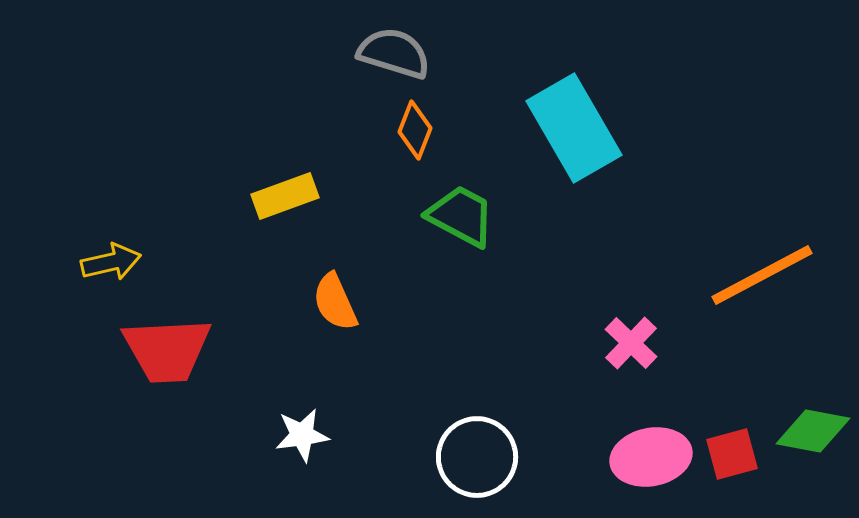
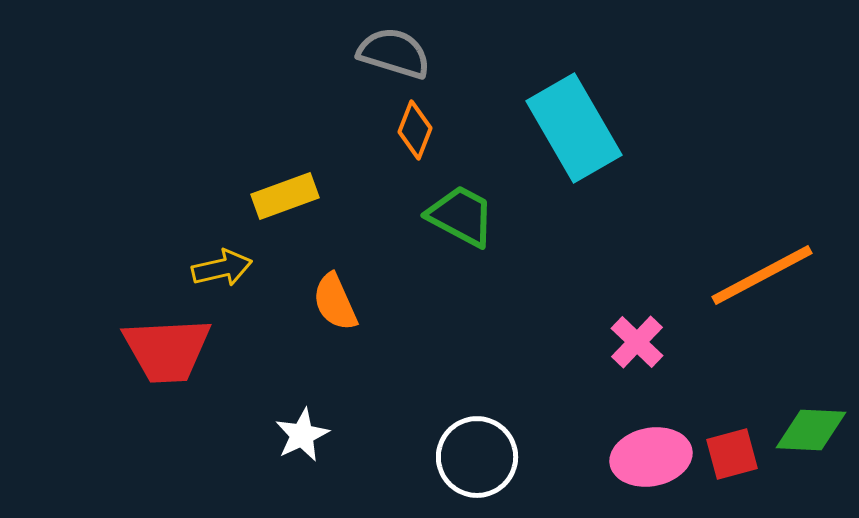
yellow arrow: moved 111 px right, 6 px down
pink cross: moved 6 px right, 1 px up
green diamond: moved 2 px left, 1 px up; rotated 8 degrees counterclockwise
white star: rotated 18 degrees counterclockwise
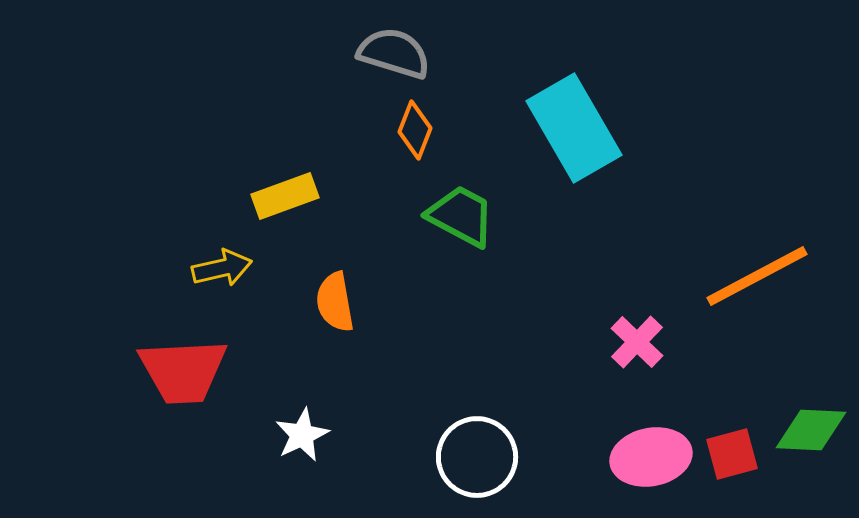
orange line: moved 5 px left, 1 px down
orange semicircle: rotated 14 degrees clockwise
red trapezoid: moved 16 px right, 21 px down
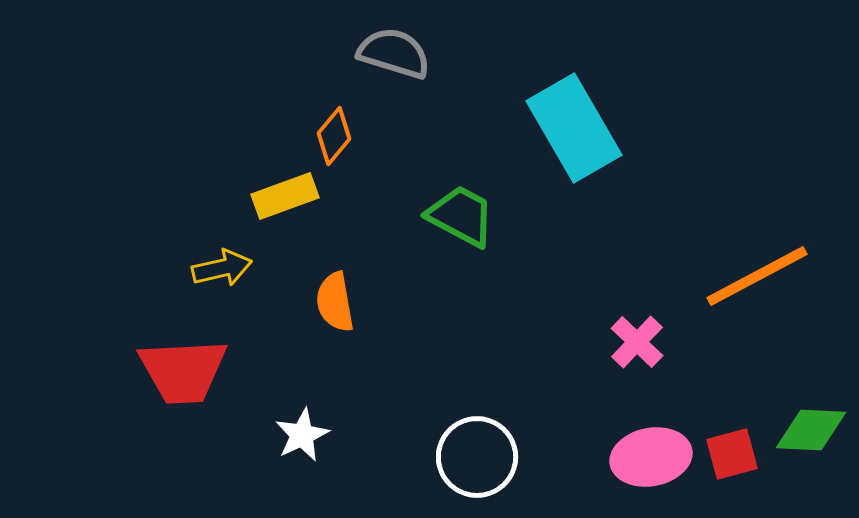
orange diamond: moved 81 px left, 6 px down; rotated 18 degrees clockwise
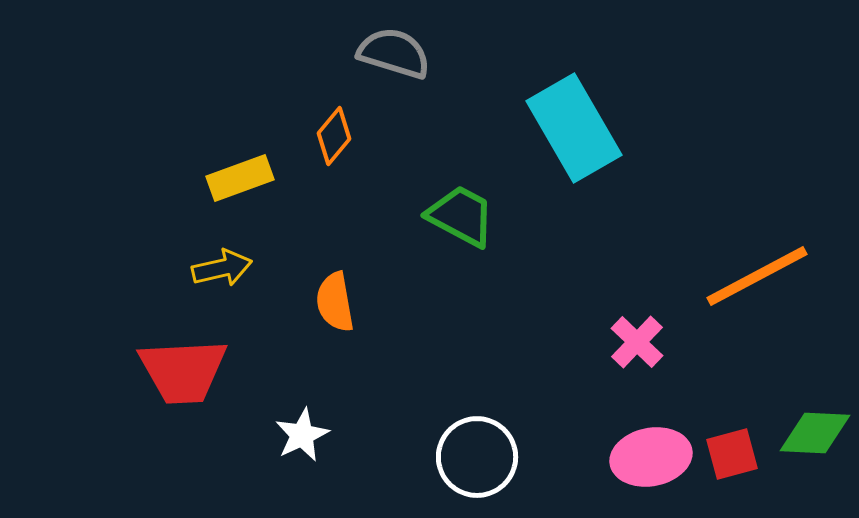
yellow rectangle: moved 45 px left, 18 px up
green diamond: moved 4 px right, 3 px down
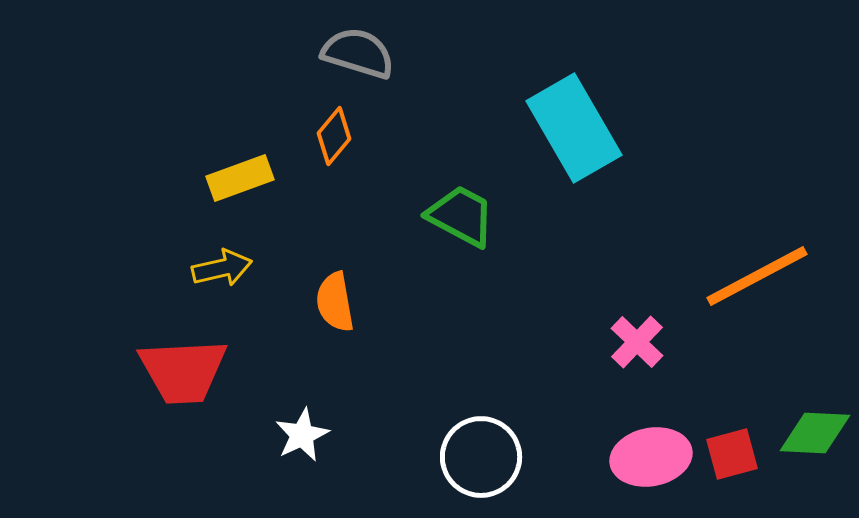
gray semicircle: moved 36 px left
white circle: moved 4 px right
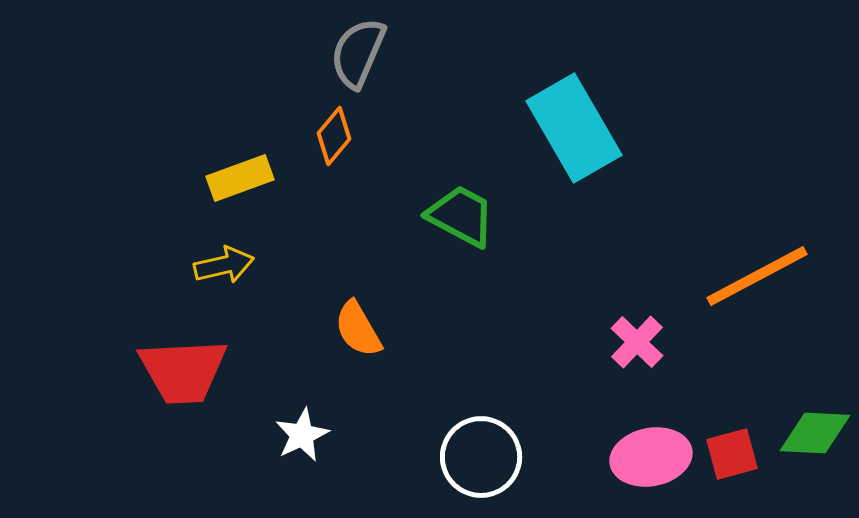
gray semicircle: rotated 84 degrees counterclockwise
yellow arrow: moved 2 px right, 3 px up
orange semicircle: moved 23 px right, 27 px down; rotated 20 degrees counterclockwise
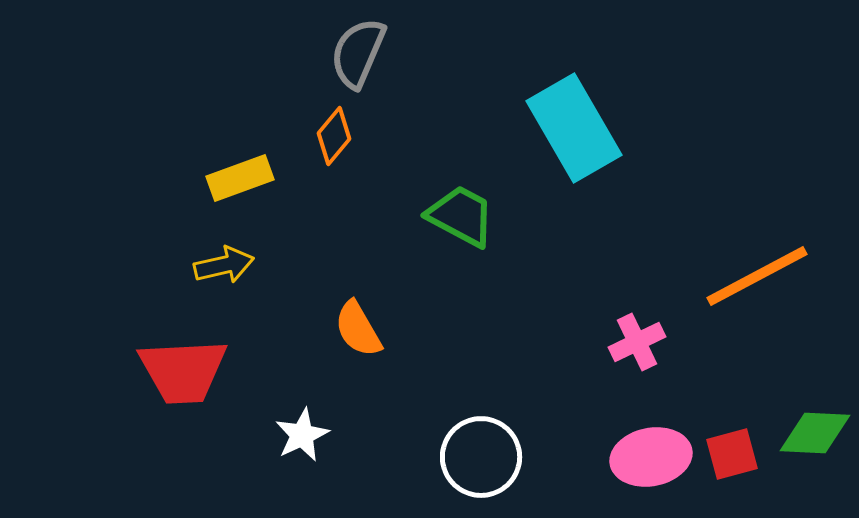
pink cross: rotated 20 degrees clockwise
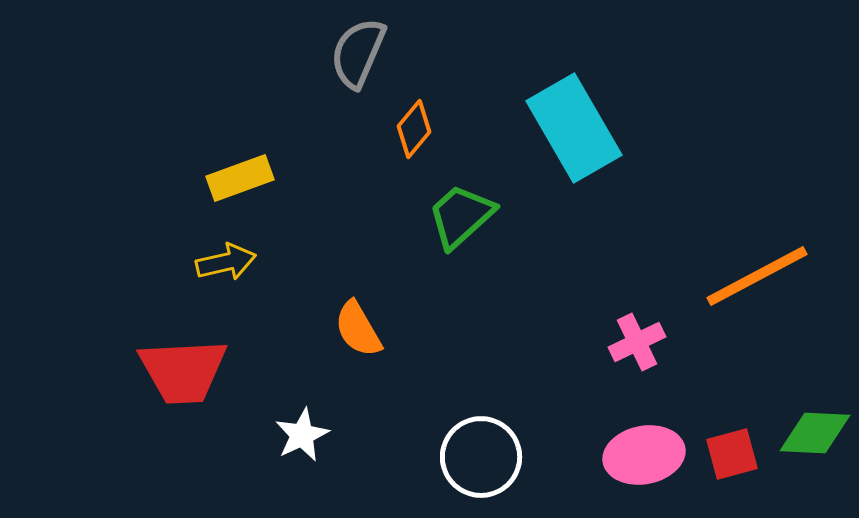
orange diamond: moved 80 px right, 7 px up
green trapezoid: rotated 70 degrees counterclockwise
yellow arrow: moved 2 px right, 3 px up
pink ellipse: moved 7 px left, 2 px up
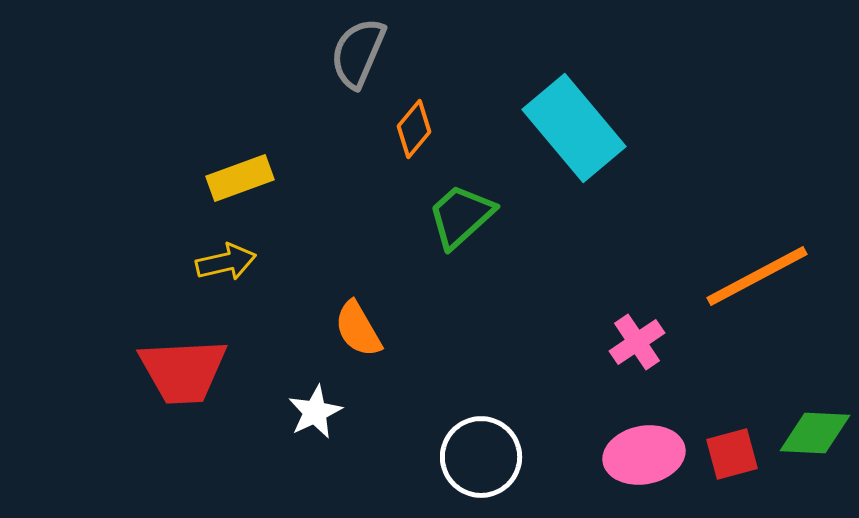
cyan rectangle: rotated 10 degrees counterclockwise
pink cross: rotated 8 degrees counterclockwise
white star: moved 13 px right, 23 px up
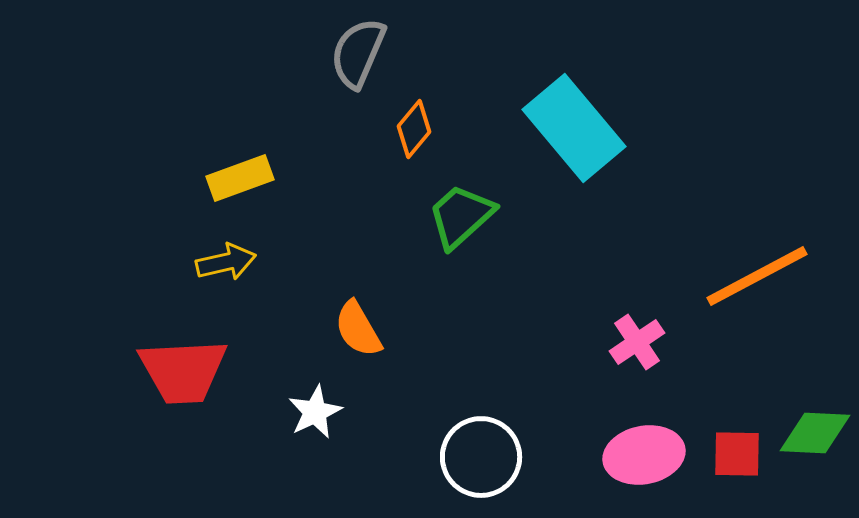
red square: moved 5 px right; rotated 16 degrees clockwise
